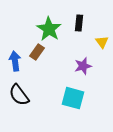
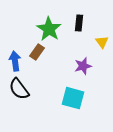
black semicircle: moved 6 px up
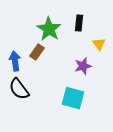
yellow triangle: moved 3 px left, 2 px down
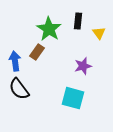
black rectangle: moved 1 px left, 2 px up
yellow triangle: moved 11 px up
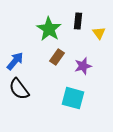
brown rectangle: moved 20 px right, 5 px down
blue arrow: rotated 48 degrees clockwise
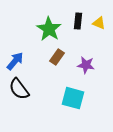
yellow triangle: moved 10 px up; rotated 32 degrees counterclockwise
purple star: moved 3 px right, 1 px up; rotated 24 degrees clockwise
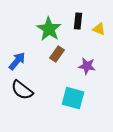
yellow triangle: moved 6 px down
brown rectangle: moved 3 px up
blue arrow: moved 2 px right
purple star: moved 1 px right, 1 px down
black semicircle: moved 3 px right, 1 px down; rotated 15 degrees counterclockwise
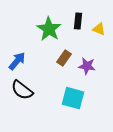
brown rectangle: moved 7 px right, 4 px down
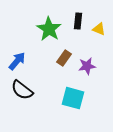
purple star: rotated 18 degrees counterclockwise
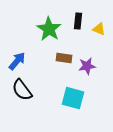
brown rectangle: rotated 63 degrees clockwise
black semicircle: rotated 15 degrees clockwise
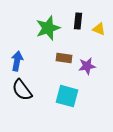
green star: moved 1 px left, 1 px up; rotated 20 degrees clockwise
blue arrow: rotated 30 degrees counterclockwise
cyan square: moved 6 px left, 2 px up
